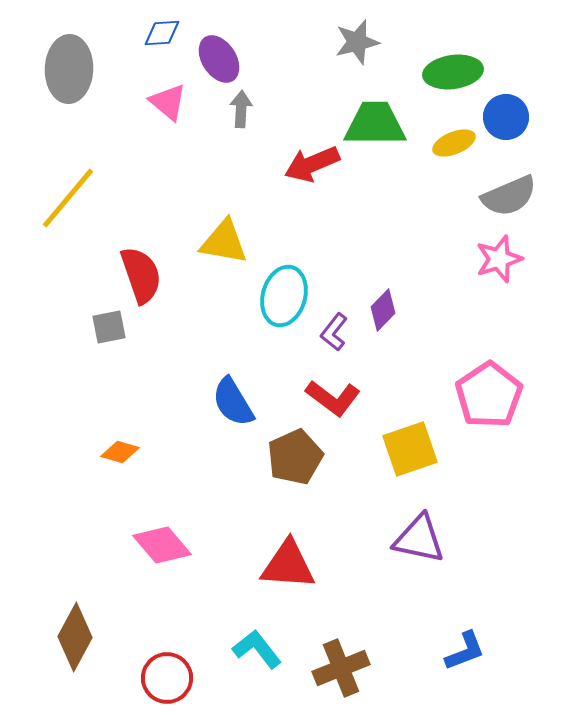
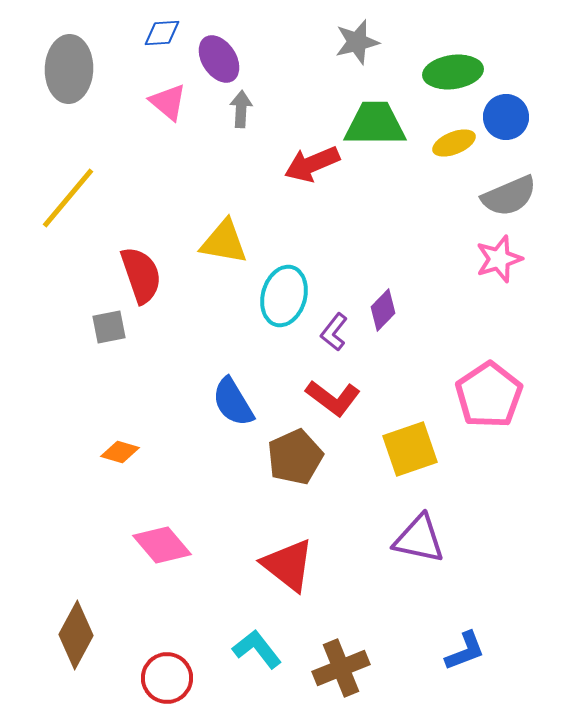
red triangle: rotated 34 degrees clockwise
brown diamond: moved 1 px right, 2 px up
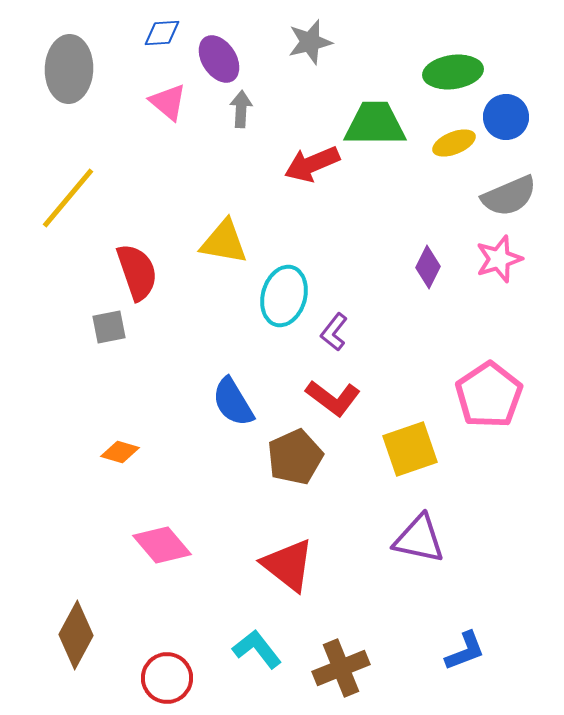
gray star: moved 47 px left
red semicircle: moved 4 px left, 3 px up
purple diamond: moved 45 px right, 43 px up; rotated 18 degrees counterclockwise
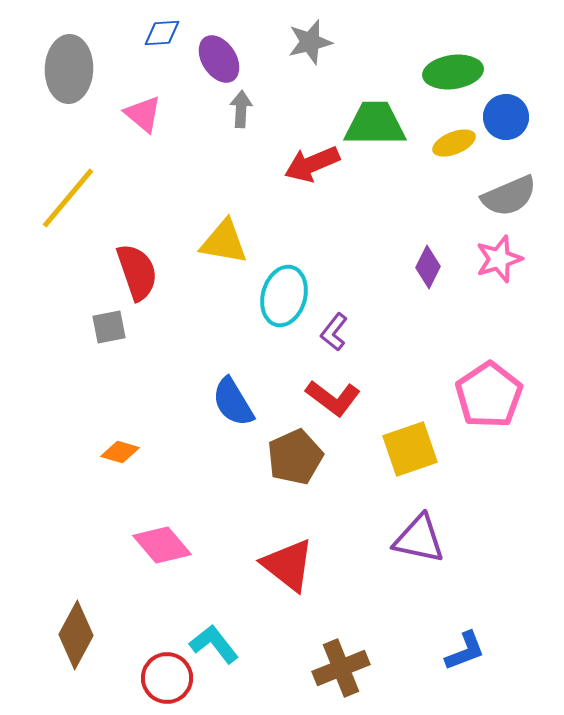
pink triangle: moved 25 px left, 12 px down
cyan L-shape: moved 43 px left, 5 px up
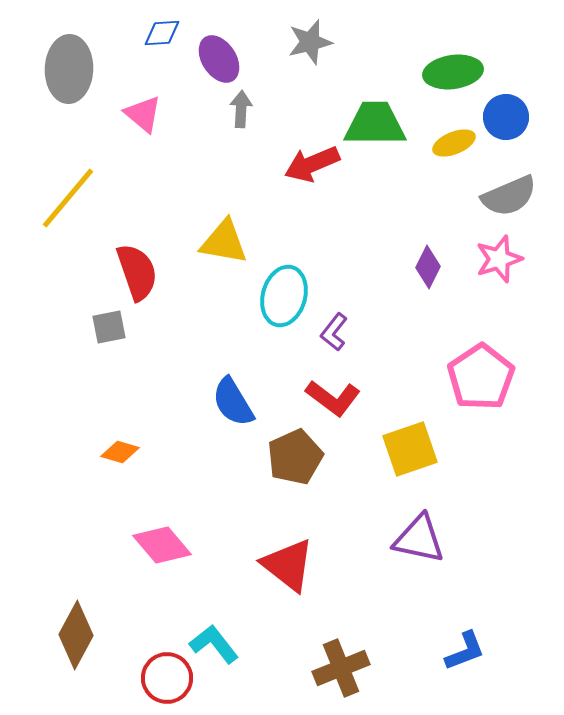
pink pentagon: moved 8 px left, 18 px up
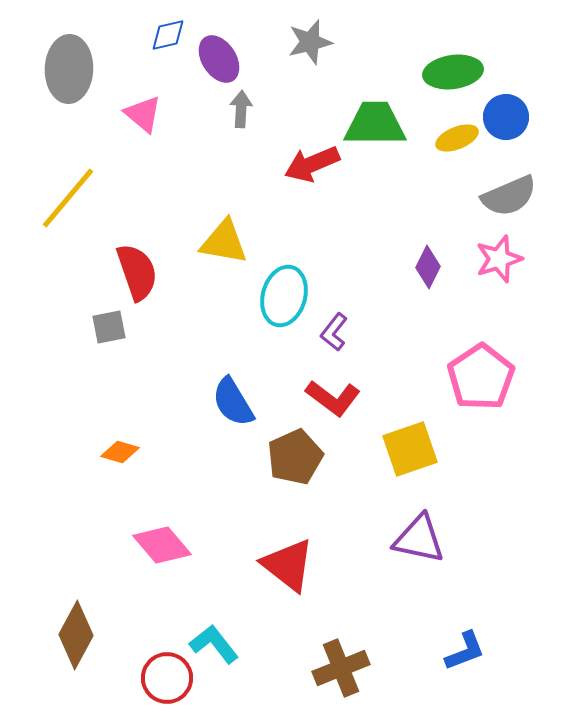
blue diamond: moved 6 px right, 2 px down; rotated 9 degrees counterclockwise
yellow ellipse: moved 3 px right, 5 px up
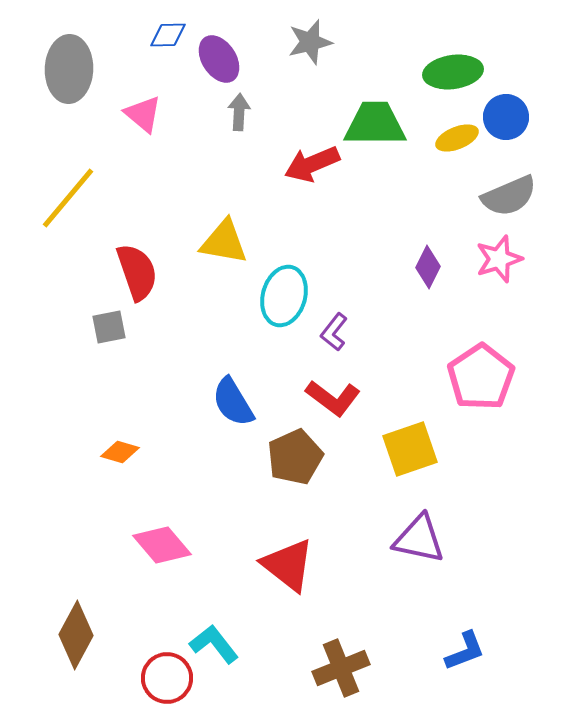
blue diamond: rotated 12 degrees clockwise
gray arrow: moved 2 px left, 3 px down
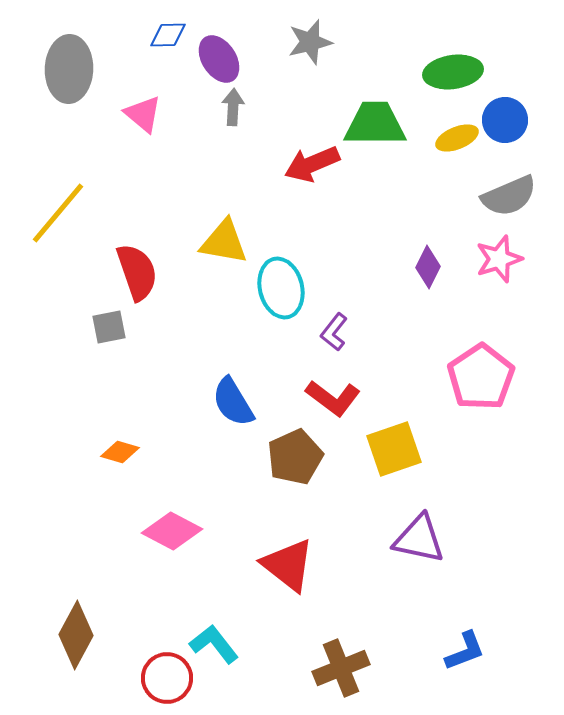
gray arrow: moved 6 px left, 5 px up
blue circle: moved 1 px left, 3 px down
yellow line: moved 10 px left, 15 px down
cyan ellipse: moved 3 px left, 8 px up; rotated 30 degrees counterclockwise
yellow square: moved 16 px left
pink diamond: moved 10 px right, 14 px up; rotated 22 degrees counterclockwise
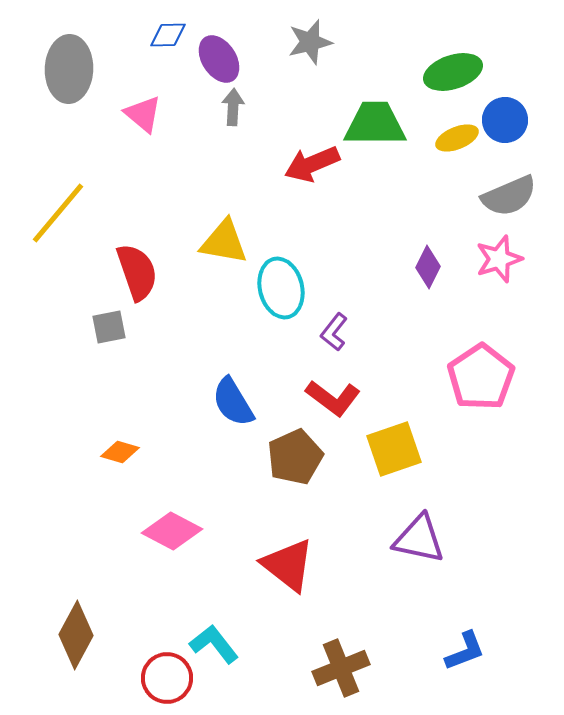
green ellipse: rotated 10 degrees counterclockwise
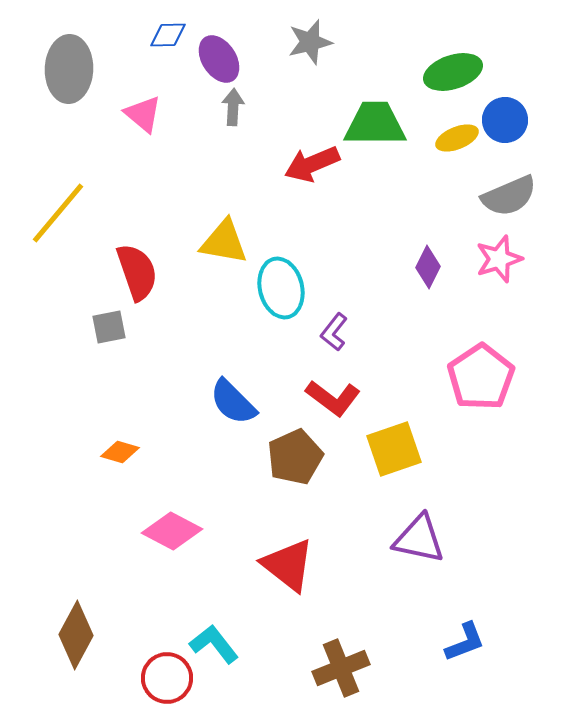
blue semicircle: rotated 14 degrees counterclockwise
blue L-shape: moved 9 px up
